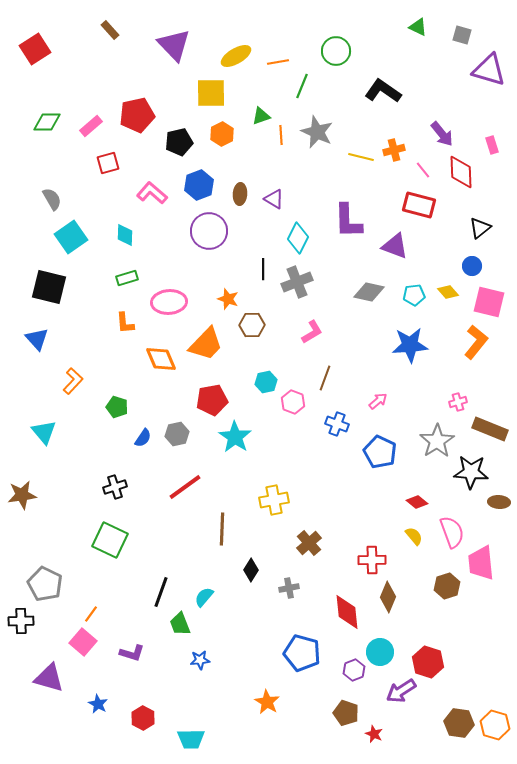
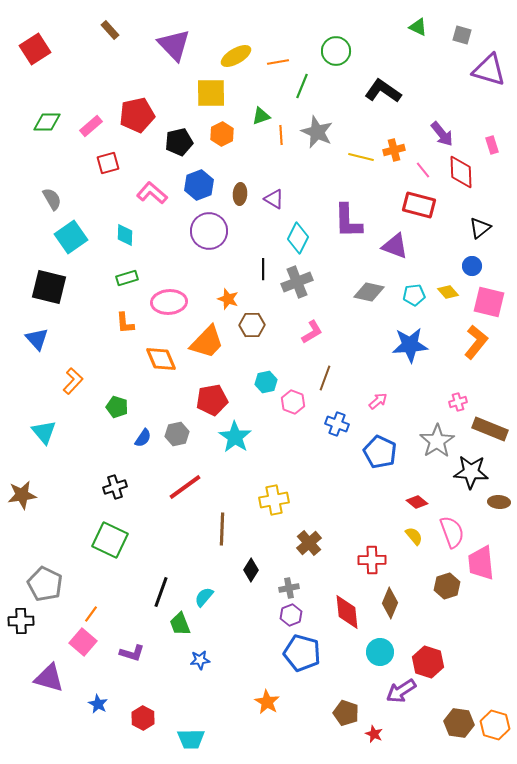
orange trapezoid at (206, 344): moved 1 px right, 2 px up
brown diamond at (388, 597): moved 2 px right, 6 px down
purple hexagon at (354, 670): moved 63 px left, 55 px up
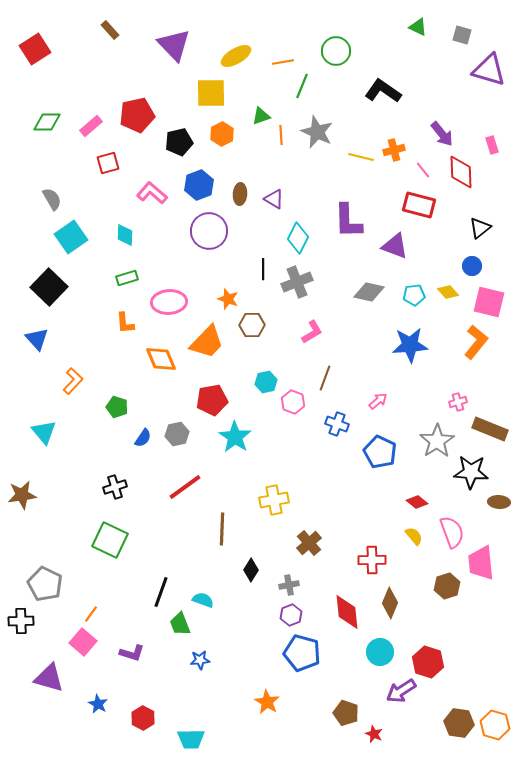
orange line at (278, 62): moved 5 px right
black square at (49, 287): rotated 30 degrees clockwise
gray cross at (289, 588): moved 3 px up
cyan semicircle at (204, 597): moved 1 px left, 3 px down; rotated 70 degrees clockwise
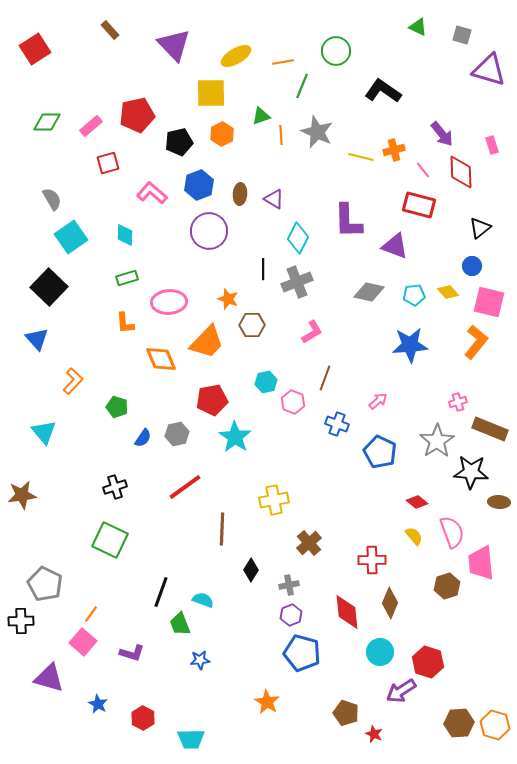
brown hexagon at (459, 723): rotated 12 degrees counterclockwise
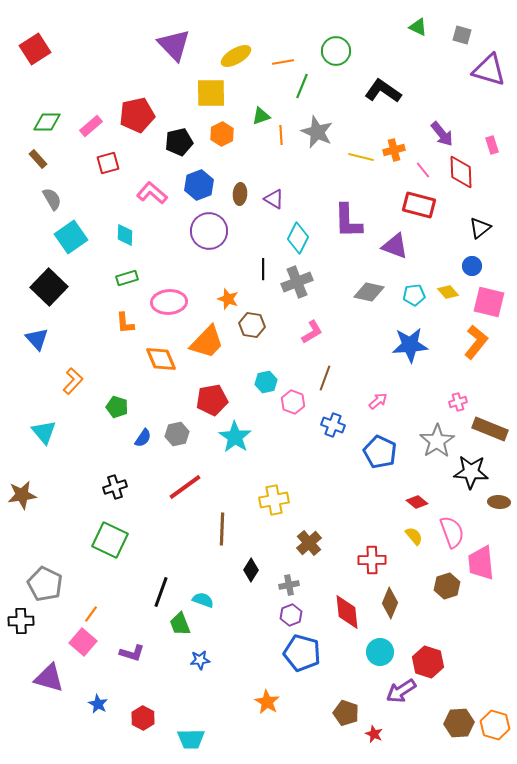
brown rectangle at (110, 30): moved 72 px left, 129 px down
brown hexagon at (252, 325): rotated 10 degrees clockwise
blue cross at (337, 424): moved 4 px left, 1 px down
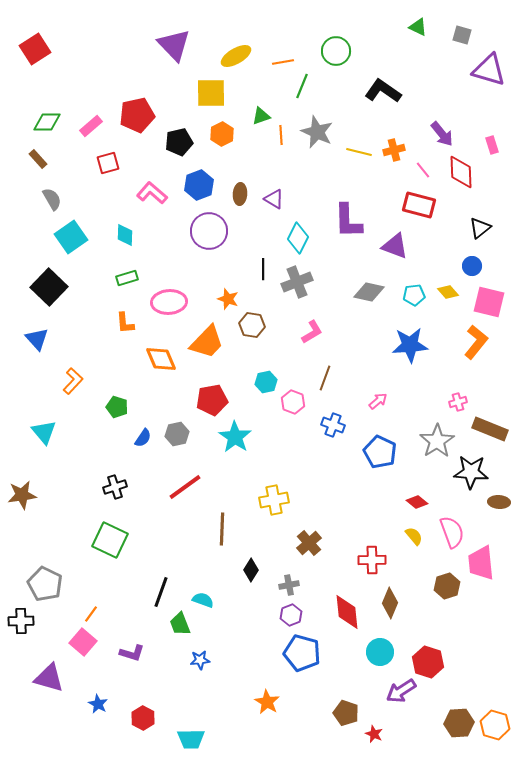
yellow line at (361, 157): moved 2 px left, 5 px up
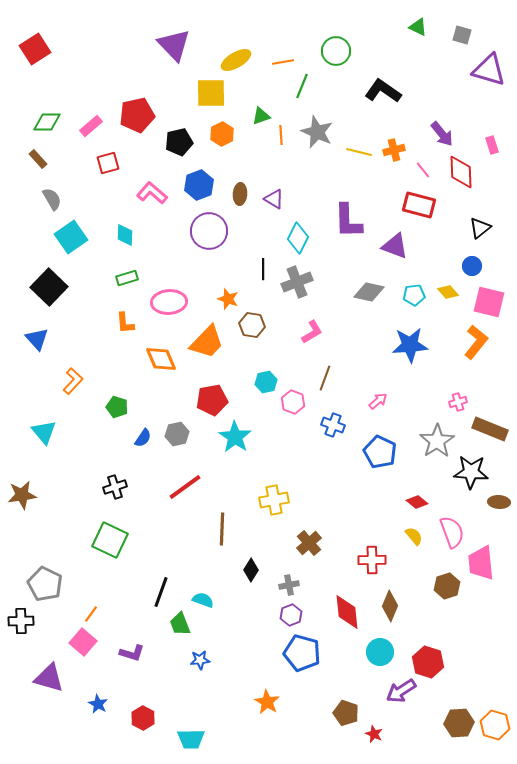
yellow ellipse at (236, 56): moved 4 px down
brown diamond at (390, 603): moved 3 px down
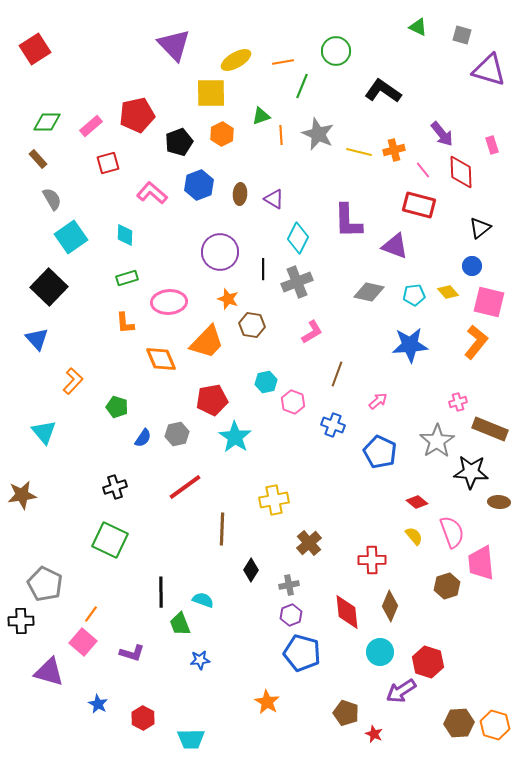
gray star at (317, 132): moved 1 px right, 2 px down
black pentagon at (179, 142): rotated 8 degrees counterclockwise
purple circle at (209, 231): moved 11 px right, 21 px down
brown line at (325, 378): moved 12 px right, 4 px up
black line at (161, 592): rotated 20 degrees counterclockwise
purple triangle at (49, 678): moved 6 px up
